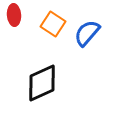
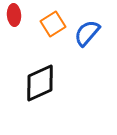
orange square: rotated 25 degrees clockwise
black diamond: moved 2 px left
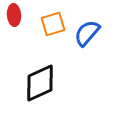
orange square: rotated 15 degrees clockwise
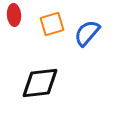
orange square: moved 1 px left
black diamond: rotated 18 degrees clockwise
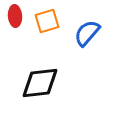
red ellipse: moved 1 px right, 1 px down
orange square: moved 5 px left, 3 px up
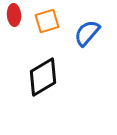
red ellipse: moved 1 px left, 1 px up
black diamond: moved 3 px right, 6 px up; rotated 24 degrees counterclockwise
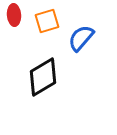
blue semicircle: moved 6 px left, 5 px down
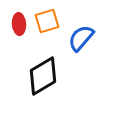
red ellipse: moved 5 px right, 9 px down
black diamond: moved 1 px up
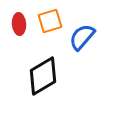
orange square: moved 3 px right
blue semicircle: moved 1 px right, 1 px up
